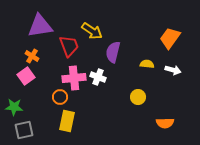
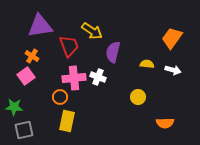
orange trapezoid: moved 2 px right
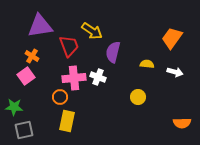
white arrow: moved 2 px right, 2 px down
orange semicircle: moved 17 px right
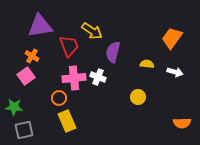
orange circle: moved 1 px left, 1 px down
yellow rectangle: rotated 35 degrees counterclockwise
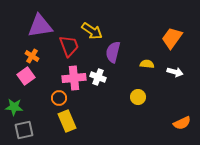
orange semicircle: rotated 24 degrees counterclockwise
